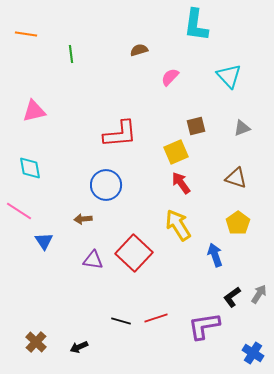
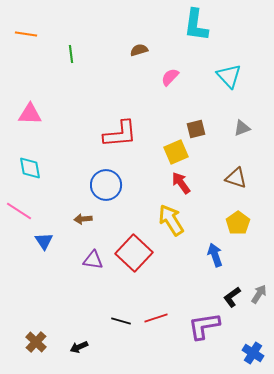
pink triangle: moved 4 px left, 3 px down; rotated 15 degrees clockwise
brown square: moved 3 px down
yellow arrow: moved 7 px left, 5 px up
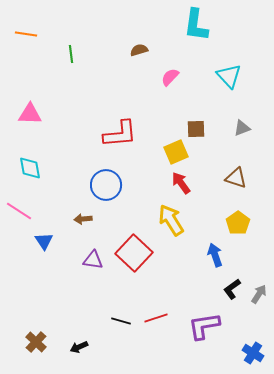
brown square: rotated 12 degrees clockwise
black L-shape: moved 8 px up
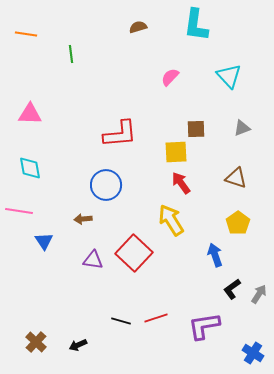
brown semicircle: moved 1 px left, 23 px up
yellow square: rotated 20 degrees clockwise
pink line: rotated 24 degrees counterclockwise
black arrow: moved 1 px left, 2 px up
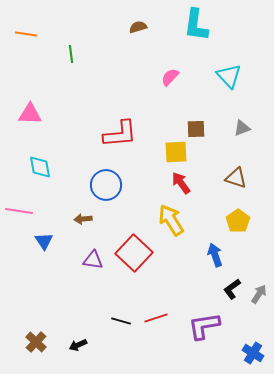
cyan diamond: moved 10 px right, 1 px up
yellow pentagon: moved 2 px up
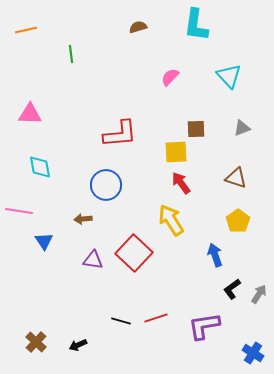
orange line: moved 4 px up; rotated 20 degrees counterclockwise
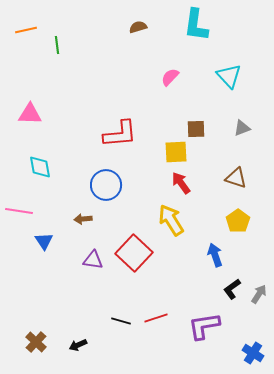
green line: moved 14 px left, 9 px up
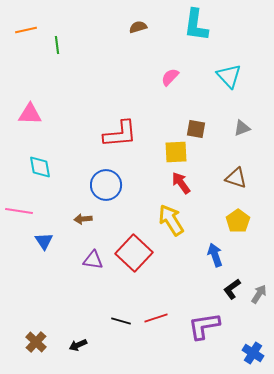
brown square: rotated 12 degrees clockwise
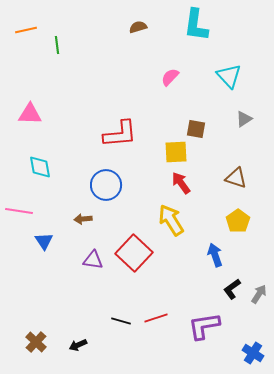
gray triangle: moved 2 px right, 9 px up; rotated 12 degrees counterclockwise
